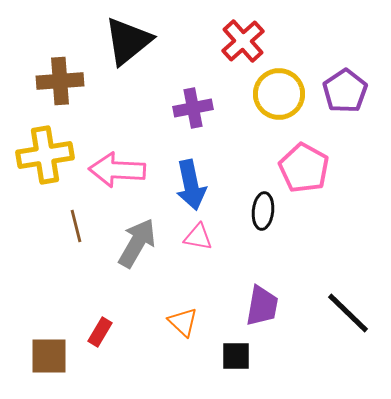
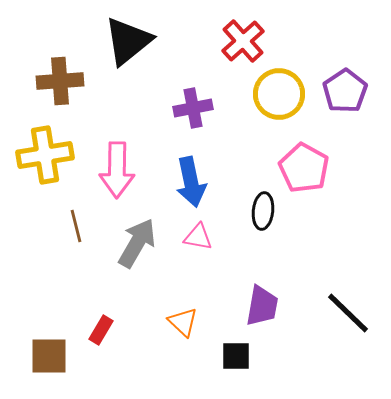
pink arrow: rotated 92 degrees counterclockwise
blue arrow: moved 3 px up
red rectangle: moved 1 px right, 2 px up
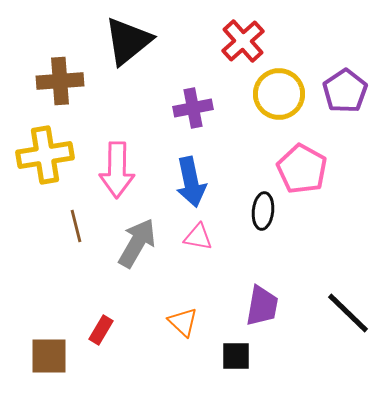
pink pentagon: moved 2 px left, 1 px down
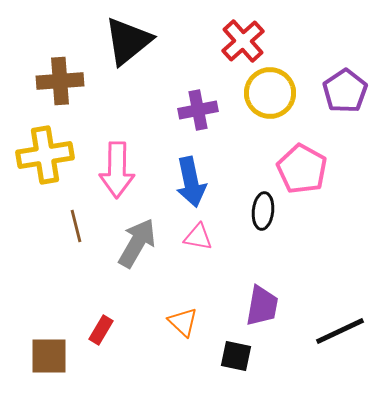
yellow circle: moved 9 px left, 1 px up
purple cross: moved 5 px right, 2 px down
black line: moved 8 px left, 18 px down; rotated 69 degrees counterclockwise
black square: rotated 12 degrees clockwise
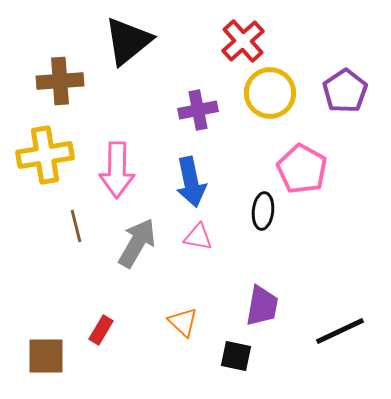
brown square: moved 3 px left
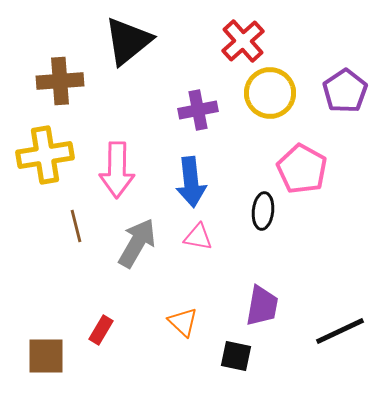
blue arrow: rotated 6 degrees clockwise
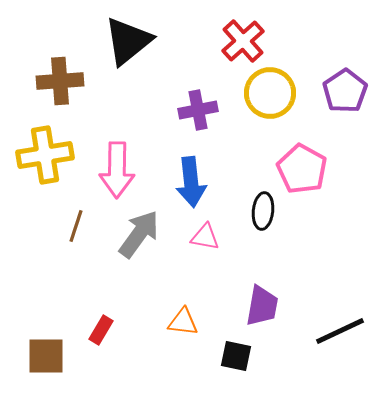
brown line: rotated 32 degrees clockwise
pink triangle: moved 7 px right
gray arrow: moved 2 px right, 9 px up; rotated 6 degrees clockwise
orange triangle: rotated 36 degrees counterclockwise
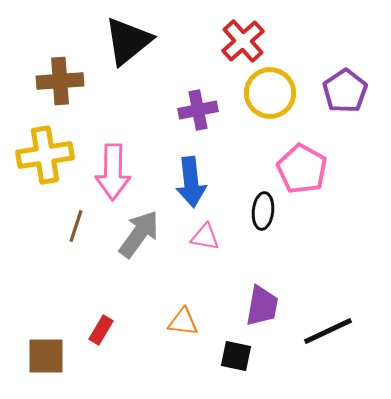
pink arrow: moved 4 px left, 2 px down
black line: moved 12 px left
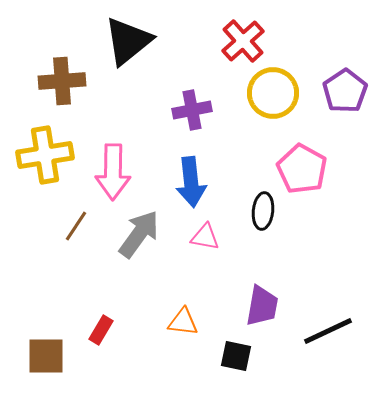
brown cross: moved 2 px right
yellow circle: moved 3 px right
purple cross: moved 6 px left
brown line: rotated 16 degrees clockwise
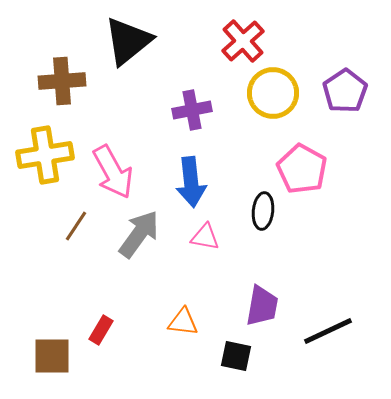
pink arrow: rotated 30 degrees counterclockwise
brown square: moved 6 px right
